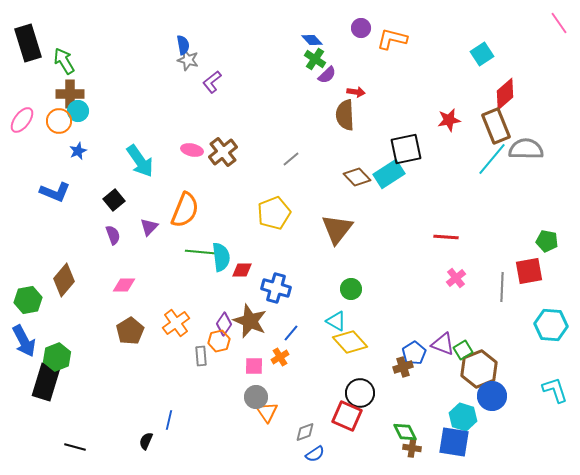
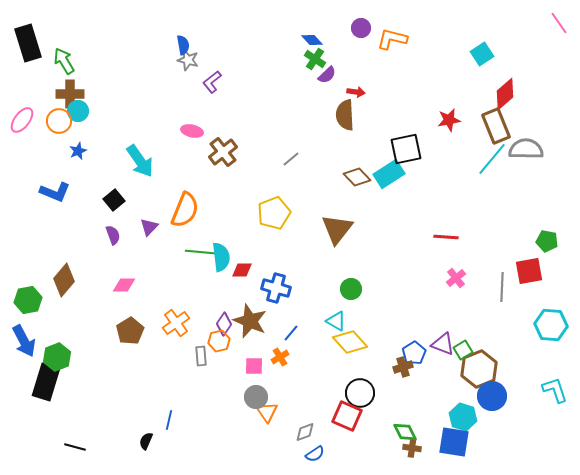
pink ellipse at (192, 150): moved 19 px up
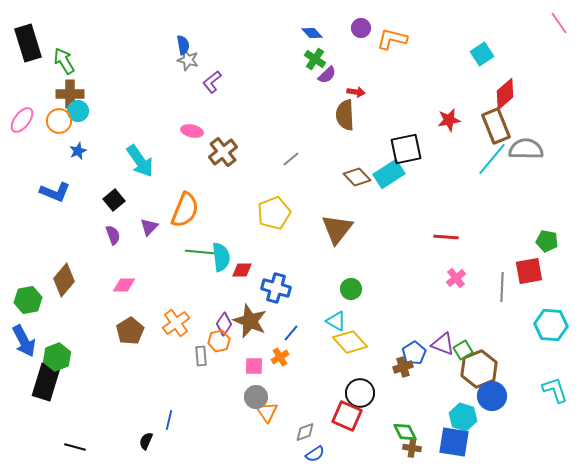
blue diamond at (312, 40): moved 7 px up
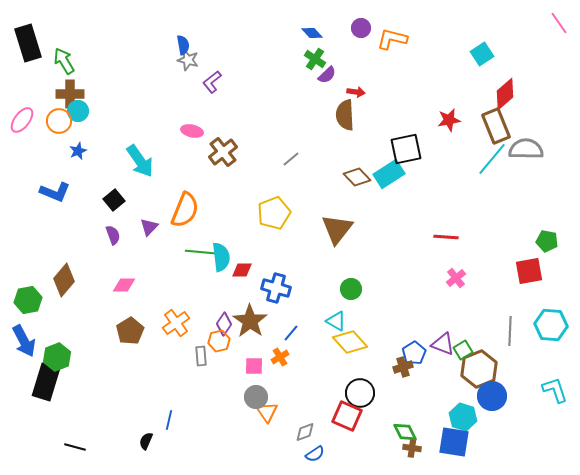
gray line at (502, 287): moved 8 px right, 44 px down
brown star at (250, 321): rotated 12 degrees clockwise
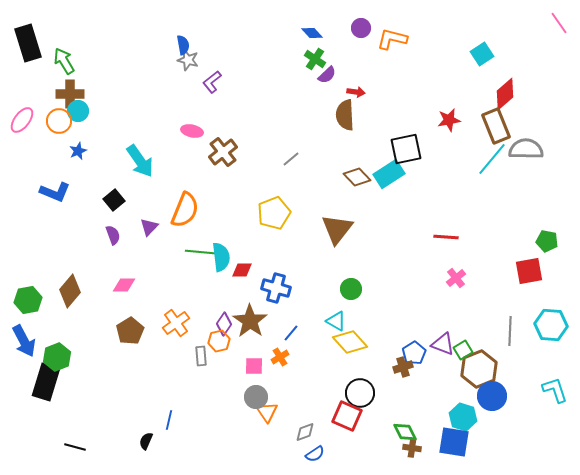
brown diamond at (64, 280): moved 6 px right, 11 px down
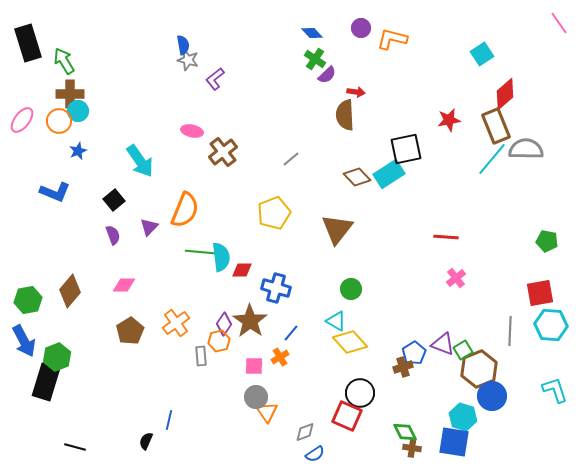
purple L-shape at (212, 82): moved 3 px right, 3 px up
red square at (529, 271): moved 11 px right, 22 px down
